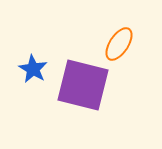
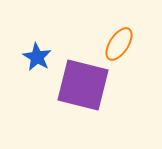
blue star: moved 4 px right, 12 px up
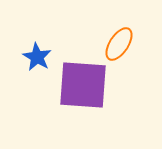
purple square: rotated 10 degrees counterclockwise
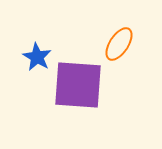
purple square: moved 5 px left
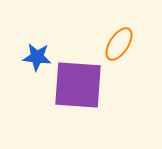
blue star: rotated 24 degrees counterclockwise
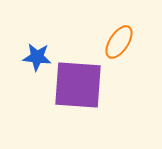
orange ellipse: moved 2 px up
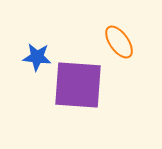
orange ellipse: rotated 68 degrees counterclockwise
